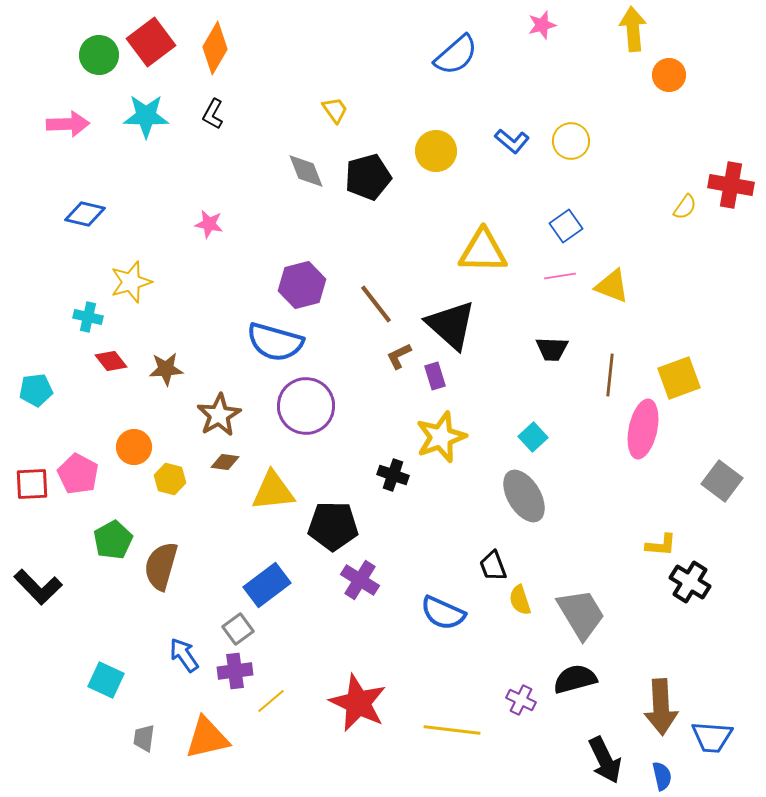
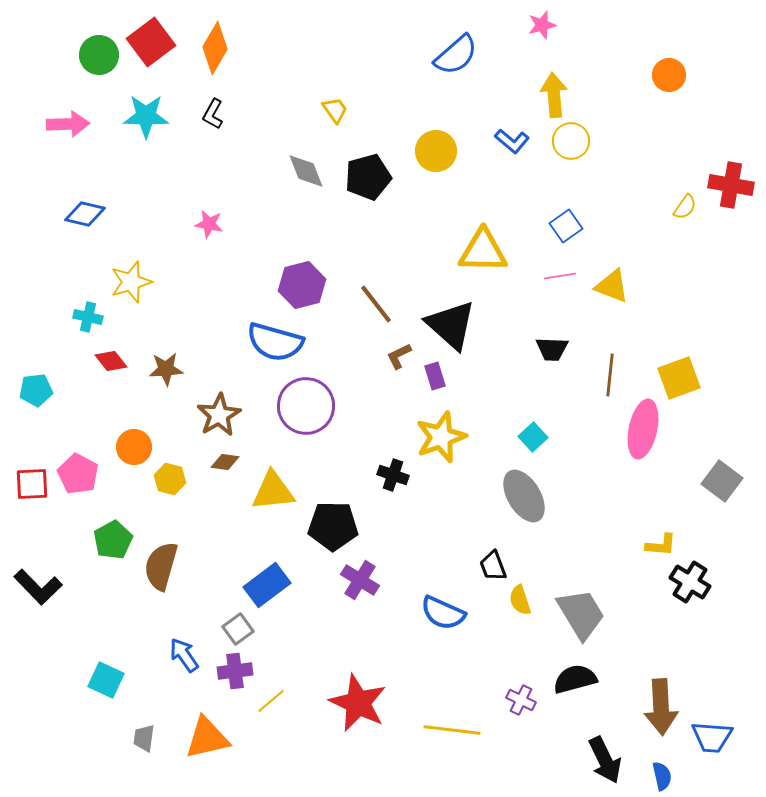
yellow arrow at (633, 29): moved 79 px left, 66 px down
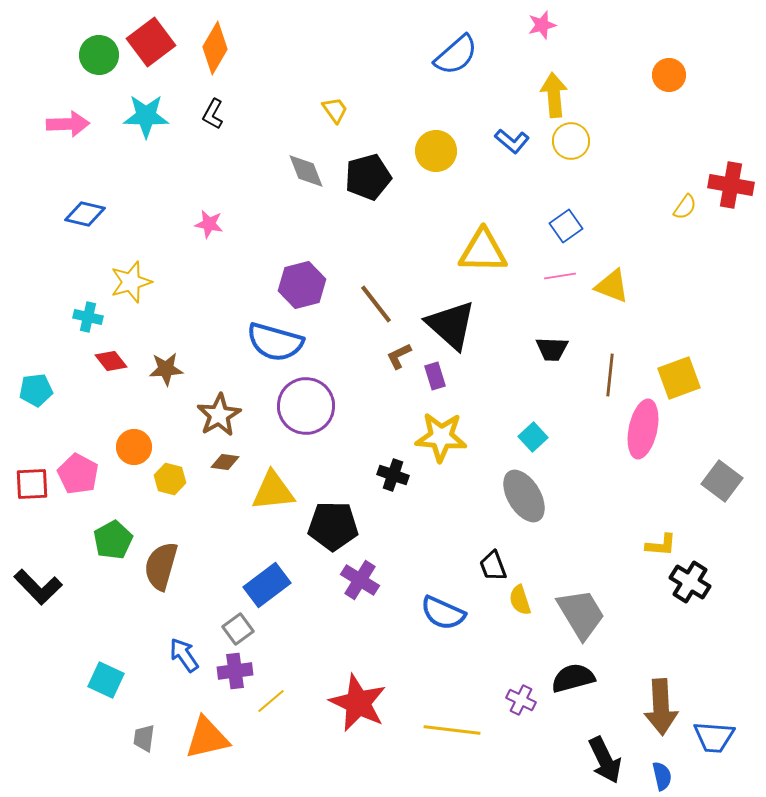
yellow star at (441, 437): rotated 24 degrees clockwise
black semicircle at (575, 679): moved 2 px left, 1 px up
blue trapezoid at (712, 737): moved 2 px right
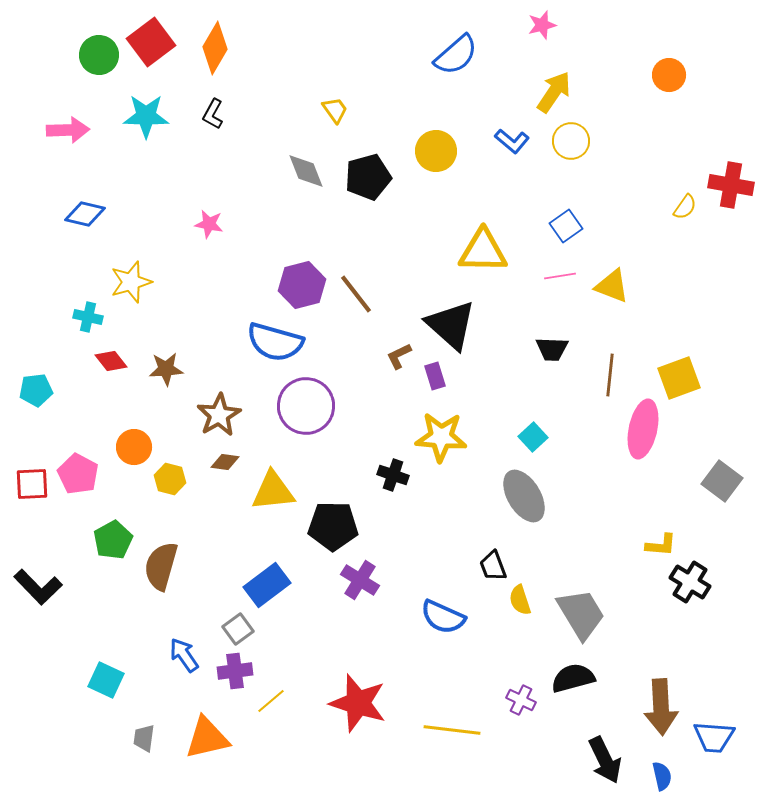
yellow arrow at (554, 95): moved 3 px up; rotated 39 degrees clockwise
pink arrow at (68, 124): moved 6 px down
brown line at (376, 304): moved 20 px left, 10 px up
blue semicircle at (443, 613): moved 4 px down
red star at (358, 703): rotated 8 degrees counterclockwise
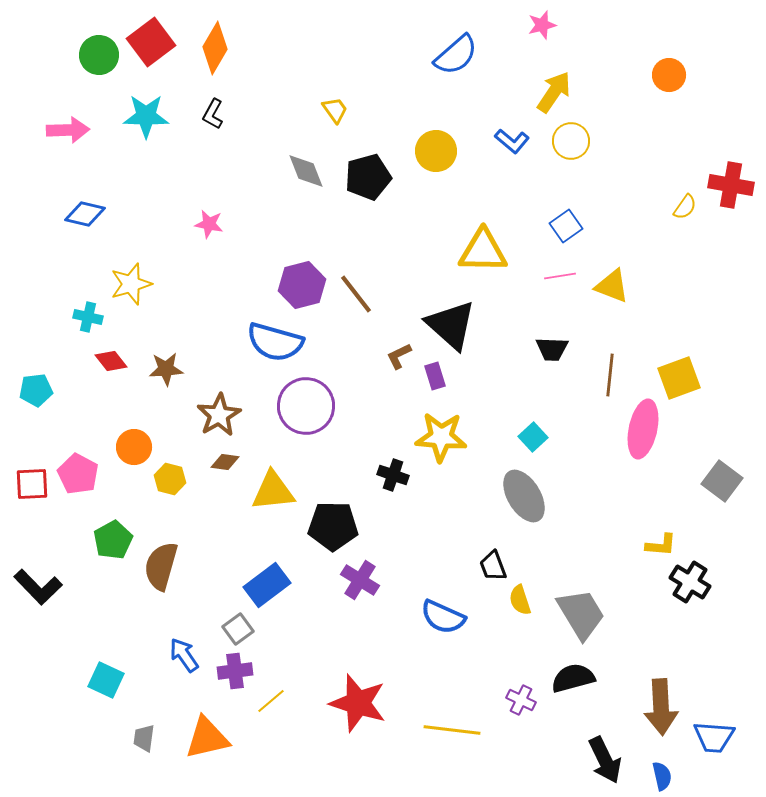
yellow star at (131, 282): moved 2 px down
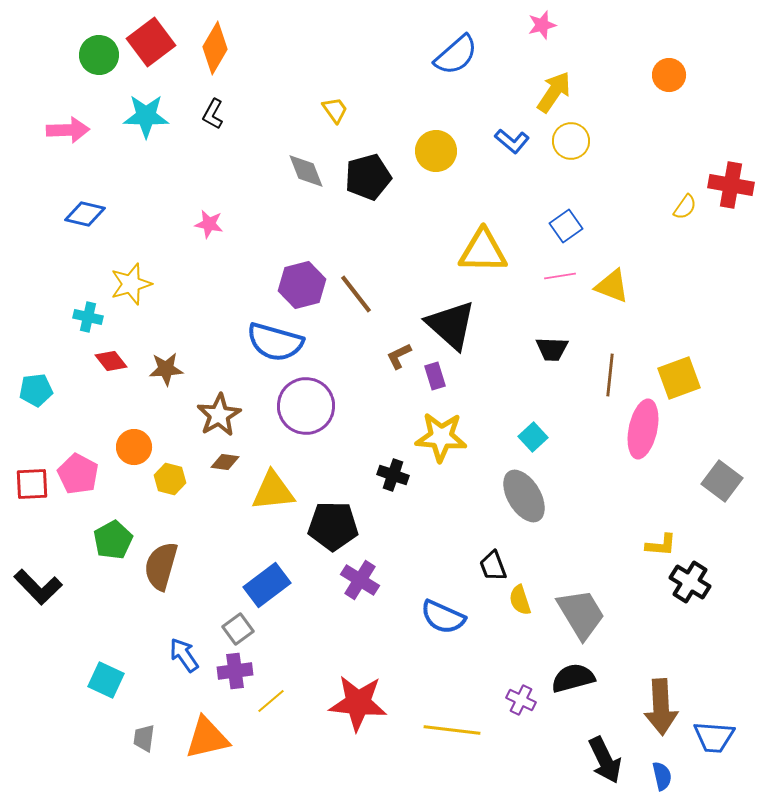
red star at (358, 703): rotated 12 degrees counterclockwise
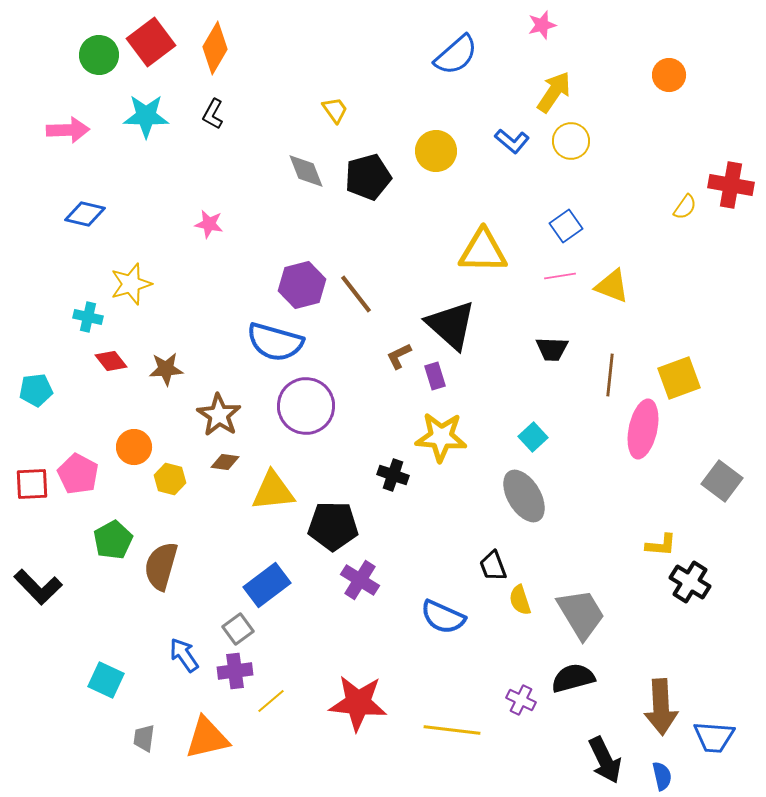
brown star at (219, 415): rotated 9 degrees counterclockwise
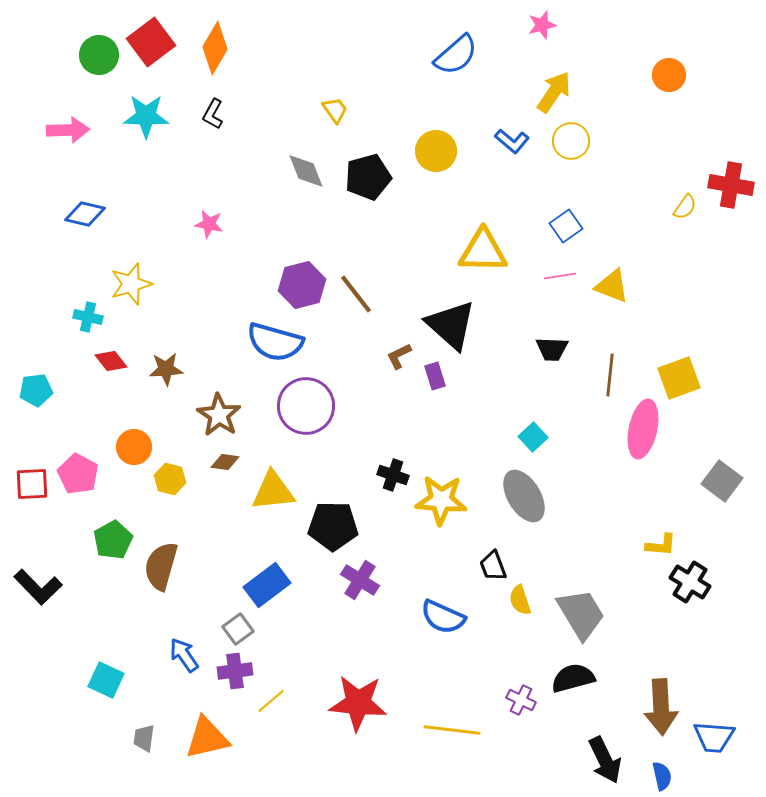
yellow star at (441, 437): moved 63 px down
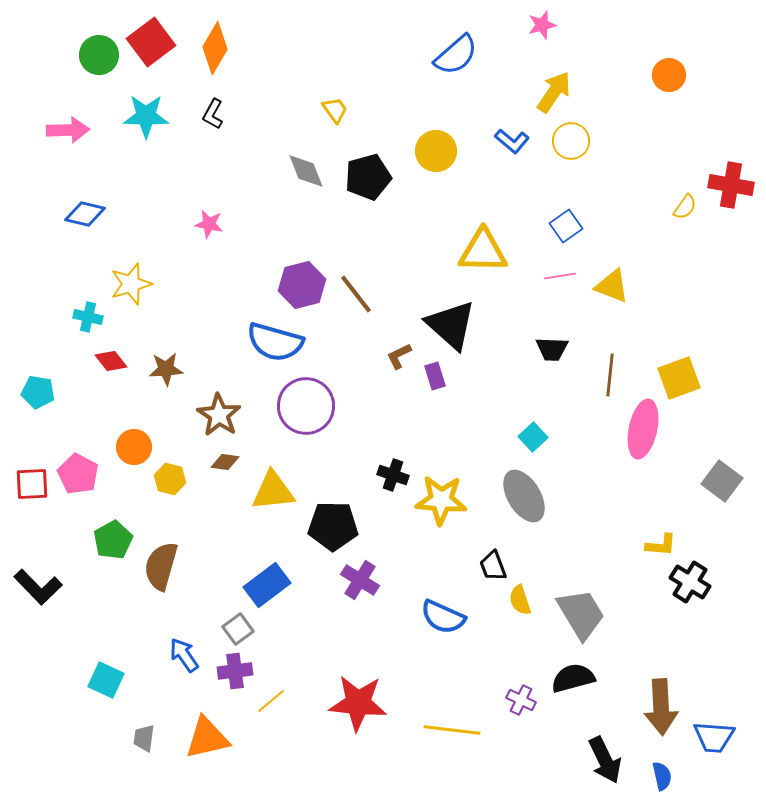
cyan pentagon at (36, 390): moved 2 px right, 2 px down; rotated 16 degrees clockwise
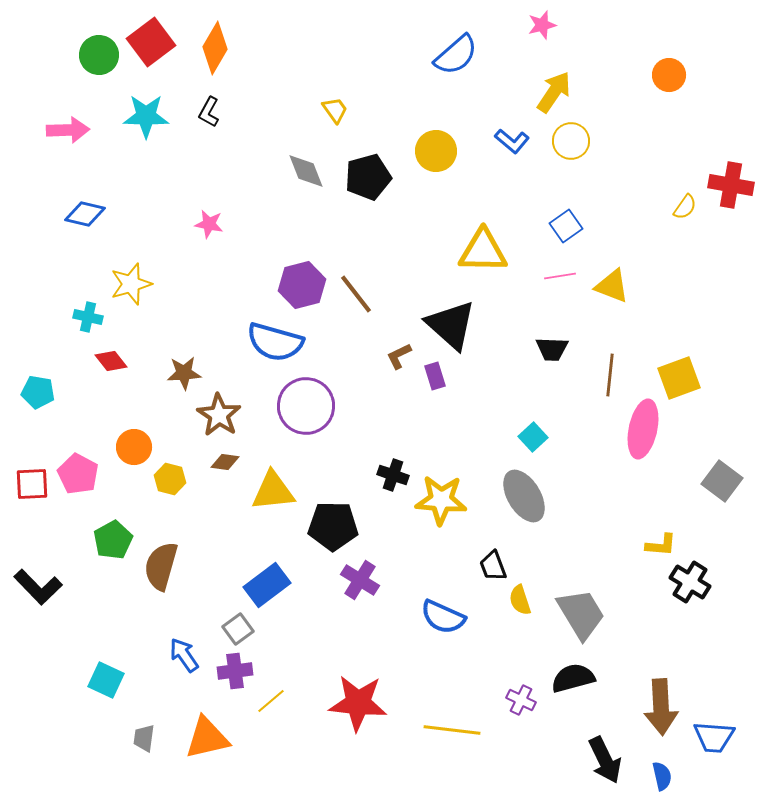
black L-shape at (213, 114): moved 4 px left, 2 px up
brown star at (166, 369): moved 18 px right, 4 px down
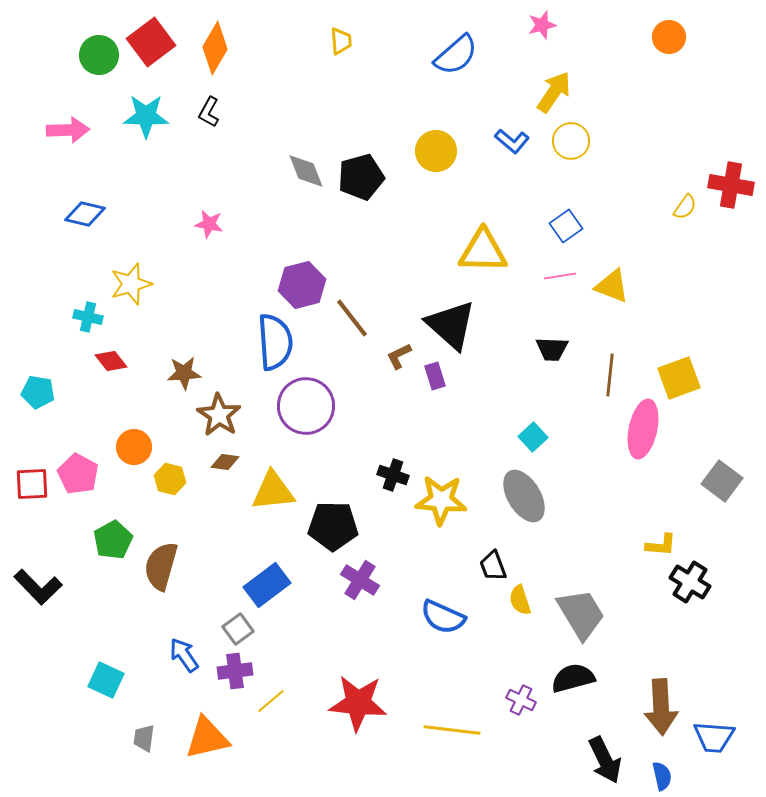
orange circle at (669, 75): moved 38 px up
yellow trapezoid at (335, 110): moved 6 px right, 69 px up; rotated 32 degrees clockwise
black pentagon at (368, 177): moved 7 px left
brown line at (356, 294): moved 4 px left, 24 px down
blue semicircle at (275, 342): rotated 110 degrees counterclockwise
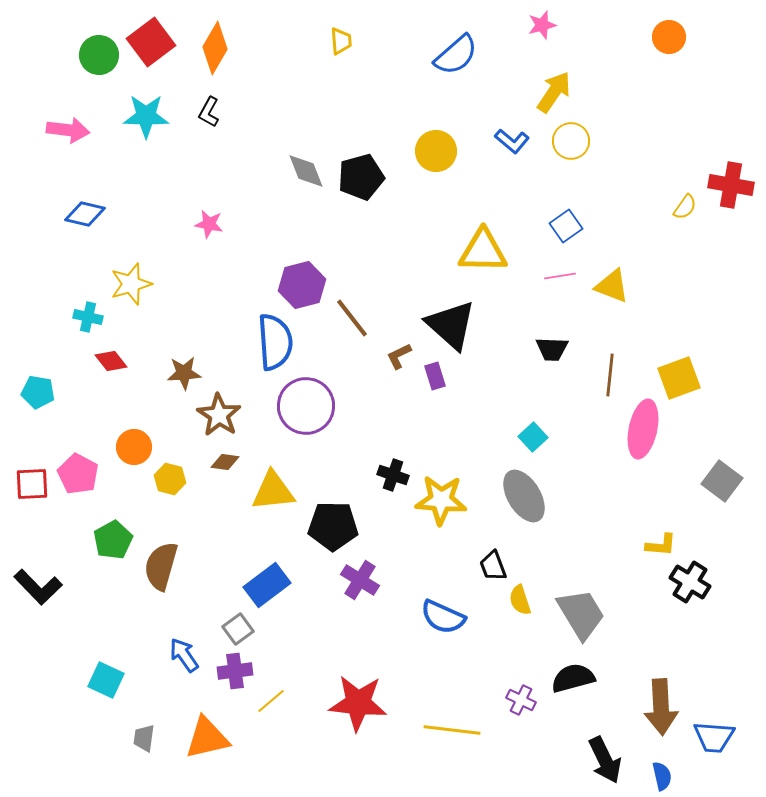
pink arrow at (68, 130): rotated 9 degrees clockwise
